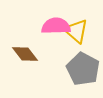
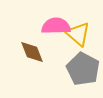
yellow triangle: moved 2 px right, 3 px down
brown diamond: moved 7 px right, 2 px up; rotated 16 degrees clockwise
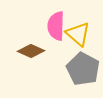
pink semicircle: rotated 88 degrees counterclockwise
brown diamond: moved 1 px left, 1 px up; rotated 44 degrees counterclockwise
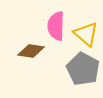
yellow triangle: moved 8 px right
brown diamond: rotated 16 degrees counterclockwise
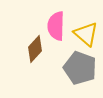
brown diamond: moved 4 px right, 2 px up; rotated 56 degrees counterclockwise
gray pentagon: moved 3 px left, 1 px up; rotated 8 degrees counterclockwise
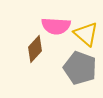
pink semicircle: rotated 88 degrees counterclockwise
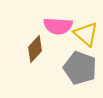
pink semicircle: moved 2 px right
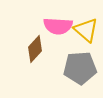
yellow triangle: moved 4 px up
gray pentagon: rotated 24 degrees counterclockwise
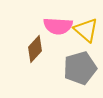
gray pentagon: rotated 12 degrees counterclockwise
